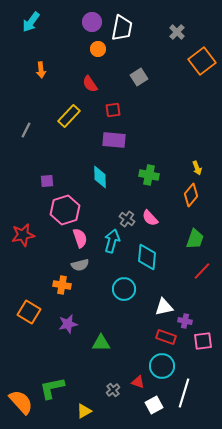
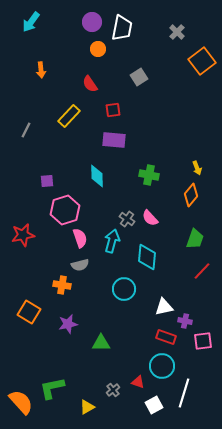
cyan diamond at (100, 177): moved 3 px left, 1 px up
yellow triangle at (84, 411): moved 3 px right, 4 px up
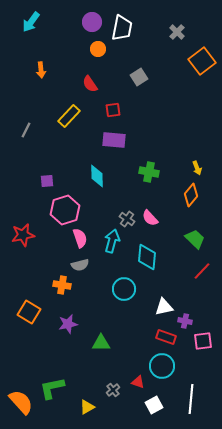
green cross at (149, 175): moved 3 px up
green trapezoid at (195, 239): rotated 65 degrees counterclockwise
white line at (184, 393): moved 7 px right, 6 px down; rotated 12 degrees counterclockwise
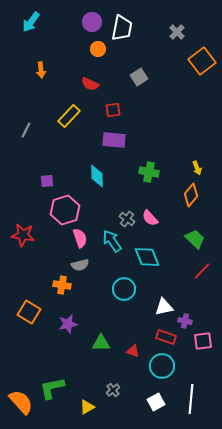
red semicircle at (90, 84): rotated 30 degrees counterclockwise
red star at (23, 235): rotated 20 degrees clockwise
cyan arrow at (112, 241): rotated 50 degrees counterclockwise
cyan diamond at (147, 257): rotated 28 degrees counterclockwise
red triangle at (138, 382): moved 5 px left, 31 px up
white square at (154, 405): moved 2 px right, 3 px up
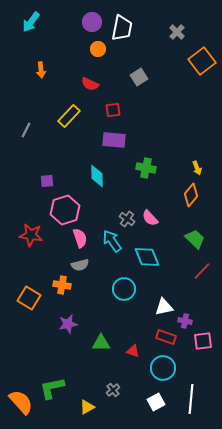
green cross at (149, 172): moved 3 px left, 4 px up
red star at (23, 235): moved 8 px right
orange square at (29, 312): moved 14 px up
cyan circle at (162, 366): moved 1 px right, 2 px down
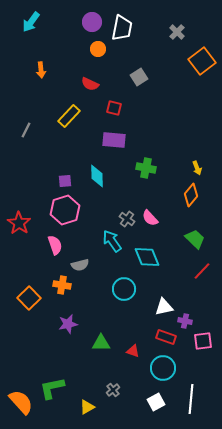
red square at (113, 110): moved 1 px right, 2 px up; rotated 21 degrees clockwise
purple square at (47, 181): moved 18 px right
red star at (31, 235): moved 12 px left, 12 px up; rotated 25 degrees clockwise
pink semicircle at (80, 238): moved 25 px left, 7 px down
orange square at (29, 298): rotated 15 degrees clockwise
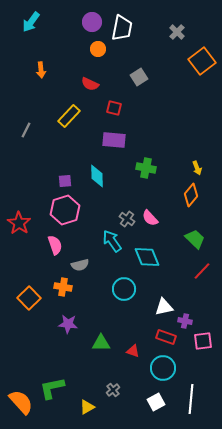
orange cross at (62, 285): moved 1 px right, 2 px down
purple star at (68, 324): rotated 18 degrees clockwise
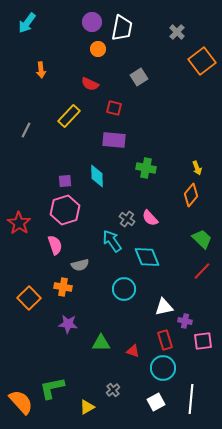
cyan arrow at (31, 22): moved 4 px left, 1 px down
green trapezoid at (195, 239): moved 7 px right
red rectangle at (166, 337): moved 1 px left, 3 px down; rotated 54 degrees clockwise
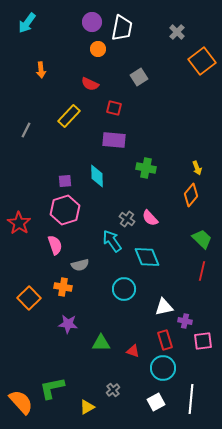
red line at (202, 271): rotated 30 degrees counterclockwise
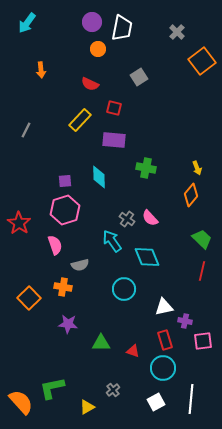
yellow rectangle at (69, 116): moved 11 px right, 4 px down
cyan diamond at (97, 176): moved 2 px right, 1 px down
